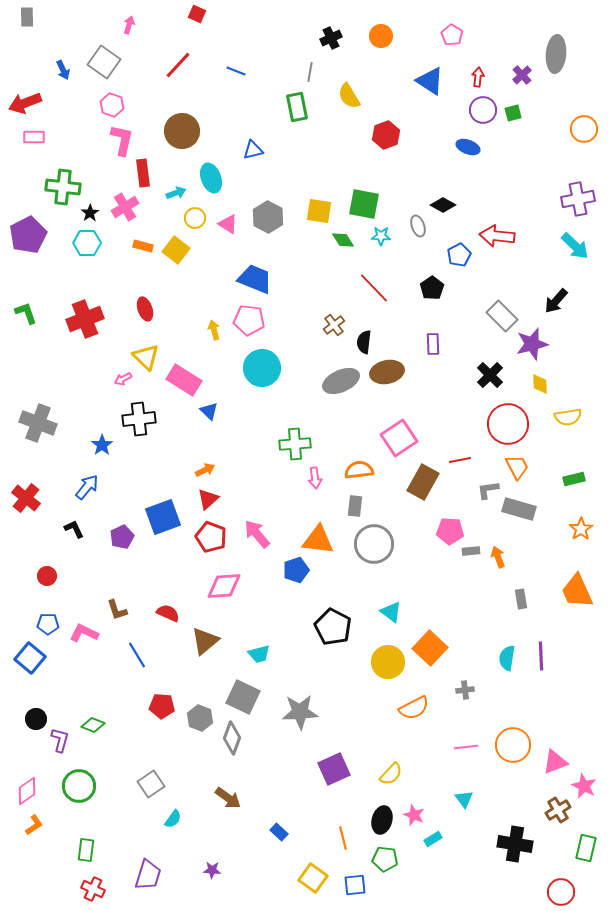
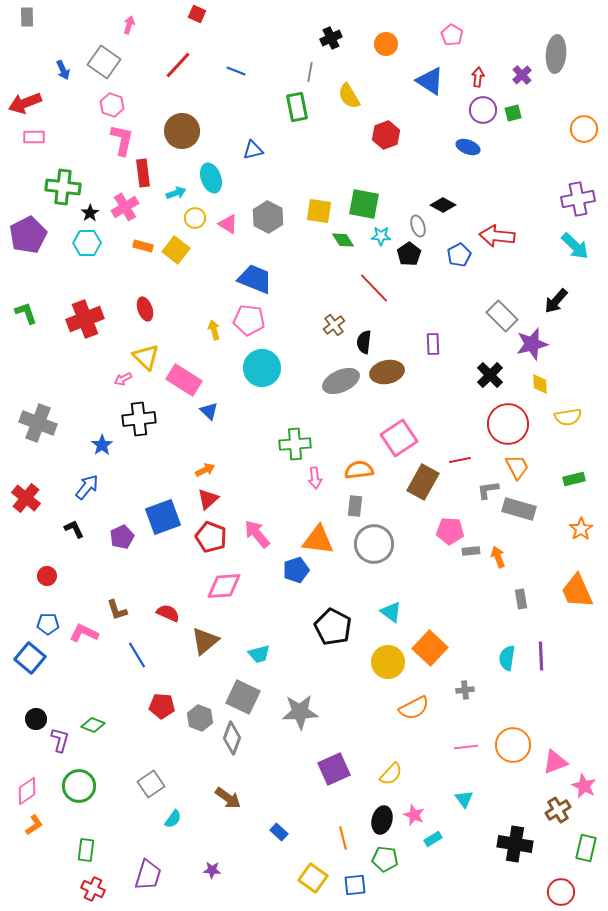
orange circle at (381, 36): moved 5 px right, 8 px down
black pentagon at (432, 288): moved 23 px left, 34 px up
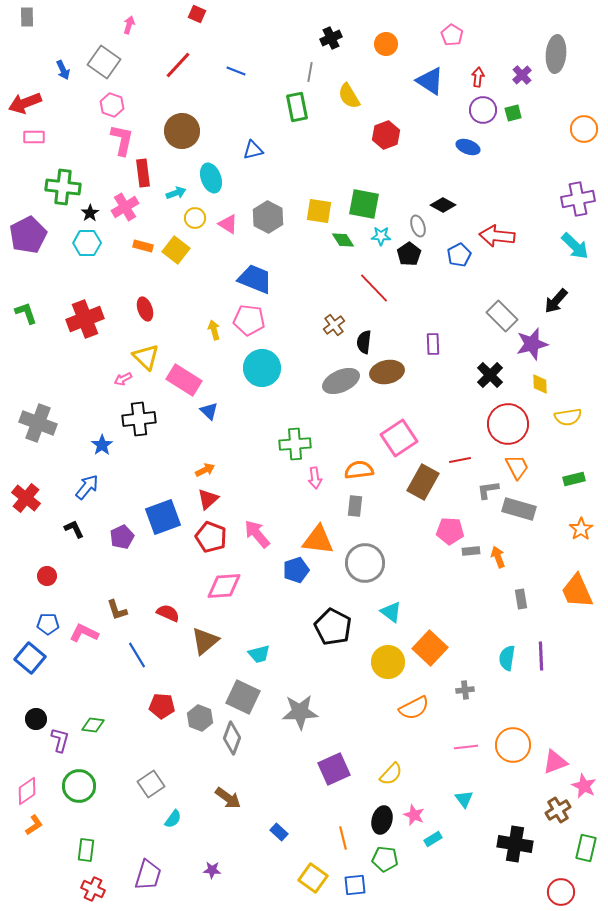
gray circle at (374, 544): moved 9 px left, 19 px down
green diamond at (93, 725): rotated 15 degrees counterclockwise
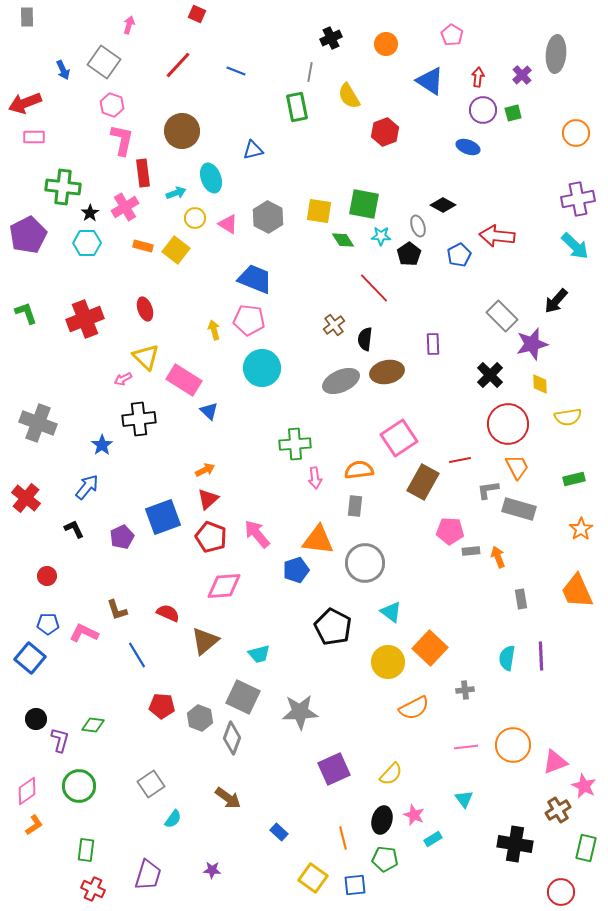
orange circle at (584, 129): moved 8 px left, 4 px down
red hexagon at (386, 135): moved 1 px left, 3 px up
black semicircle at (364, 342): moved 1 px right, 3 px up
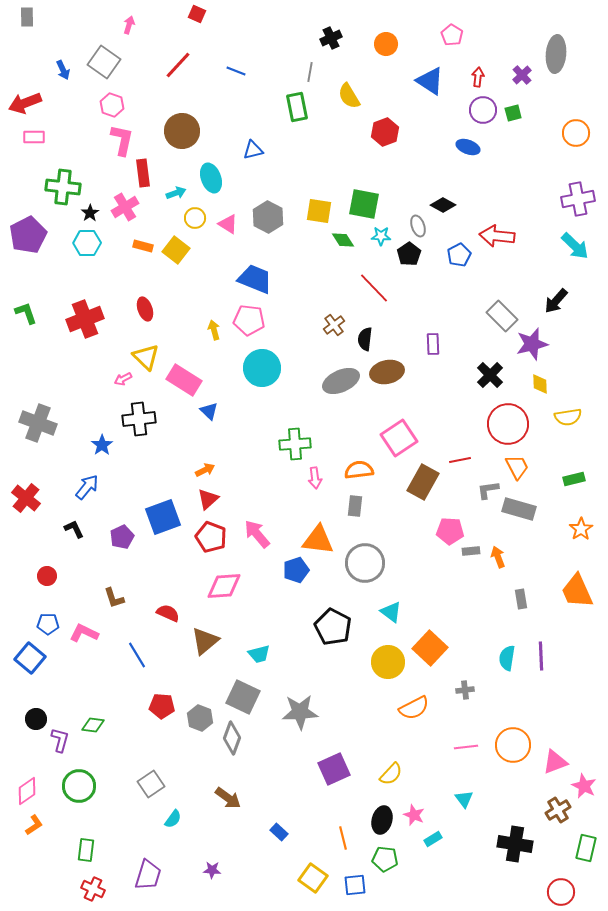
brown L-shape at (117, 610): moved 3 px left, 12 px up
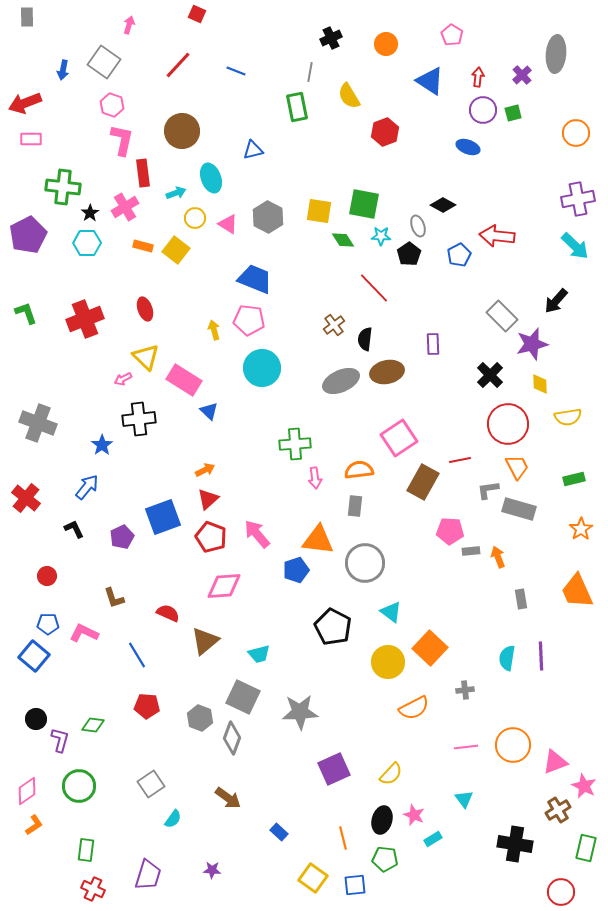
blue arrow at (63, 70): rotated 36 degrees clockwise
pink rectangle at (34, 137): moved 3 px left, 2 px down
blue square at (30, 658): moved 4 px right, 2 px up
red pentagon at (162, 706): moved 15 px left
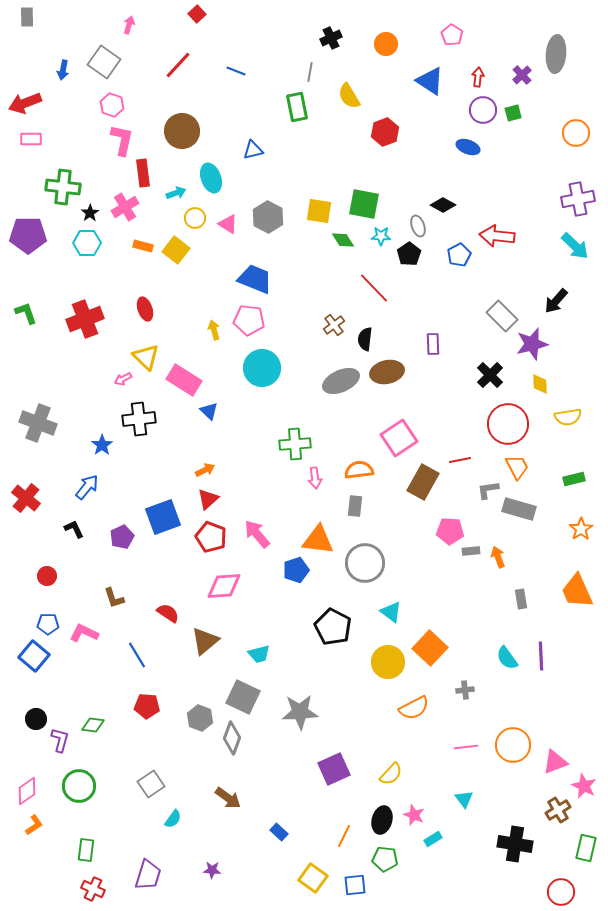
red square at (197, 14): rotated 24 degrees clockwise
purple pentagon at (28, 235): rotated 27 degrees clockwise
red semicircle at (168, 613): rotated 10 degrees clockwise
cyan semicircle at (507, 658): rotated 45 degrees counterclockwise
orange line at (343, 838): moved 1 px right, 2 px up; rotated 40 degrees clockwise
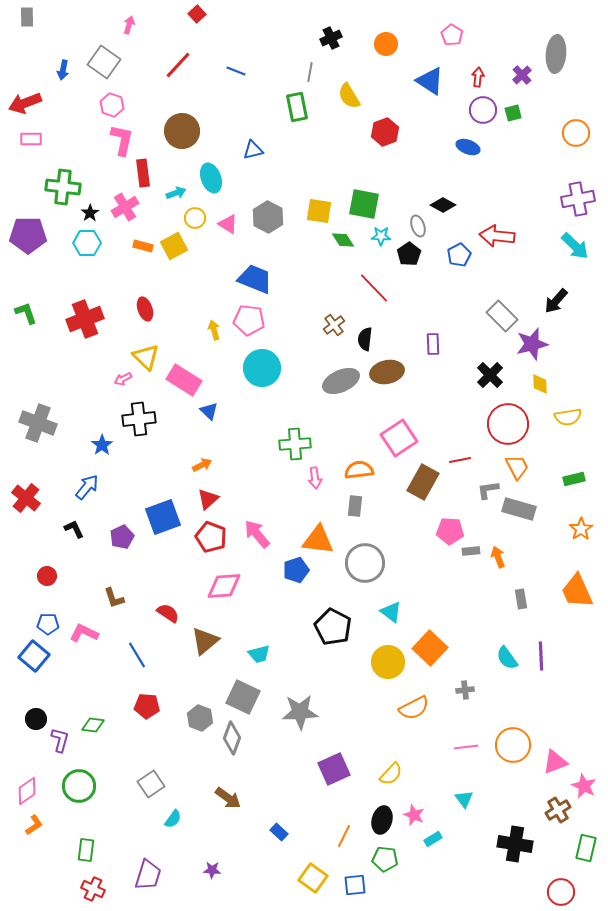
yellow square at (176, 250): moved 2 px left, 4 px up; rotated 24 degrees clockwise
orange arrow at (205, 470): moved 3 px left, 5 px up
